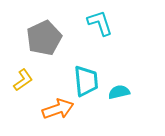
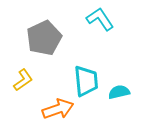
cyan L-shape: moved 4 px up; rotated 16 degrees counterclockwise
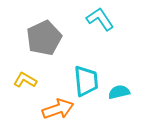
yellow L-shape: moved 2 px right; rotated 115 degrees counterclockwise
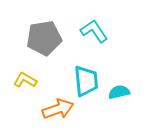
cyan L-shape: moved 6 px left, 12 px down
gray pentagon: rotated 16 degrees clockwise
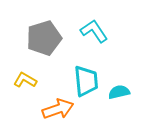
gray pentagon: rotated 8 degrees counterclockwise
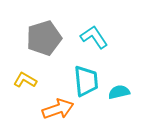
cyan L-shape: moved 6 px down
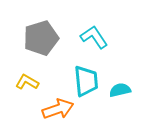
gray pentagon: moved 3 px left
yellow L-shape: moved 2 px right, 2 px down
cyan semicircle: moved 1 px right, 2 px up
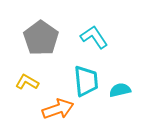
gray pentagon: rotated 20 degrees counterclockwise
